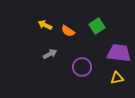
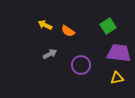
green square: moved 11 px right
purple circle: moved 1 px left, 2 px up
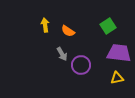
yellow arrow: rotated 56 degrees clockwise
gray arrow: moved 12 px right; rotated 88 degrees clockwise
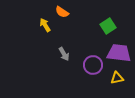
yellow arrow: rotated 24 degrees counterclockwise
orange semicircle: moved 6 px left, 19 px up
gray arrow: moved 2 px right
purple circle: moved 12 px right
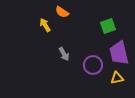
green square: rotated 14 degrees clockwise
purple trapezoid: rotated 110 degrees counterclockwise
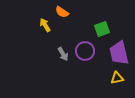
green square: moved 6 px left, 3 px down
gray arrow: moved 1 px left
purple circle: moved 8 px left, 14 px up
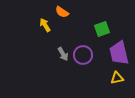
purple circle: moved 2 px left, 4 px down
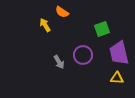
gray arrow: moved 4 px left, 8 px down
yellow triangle: rotated 16 degrees clockwise
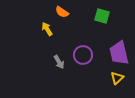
yellow arrow: moved 2 px right, 4 px down
green square: moved 13 px up; rotated 35 degrees clockwise
yellow triangle: rotated 48 degrees counterclockwise
